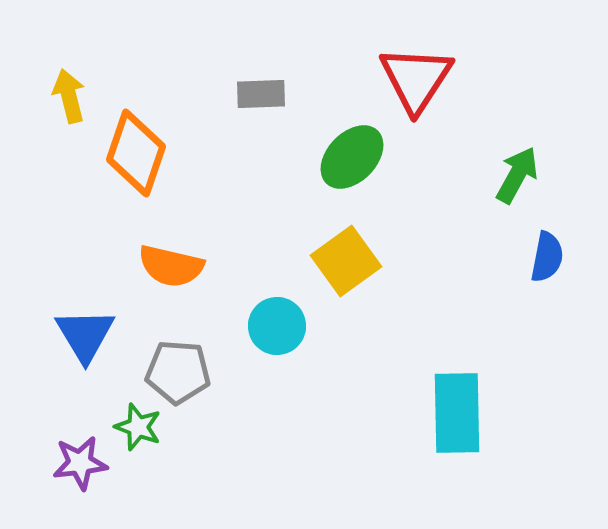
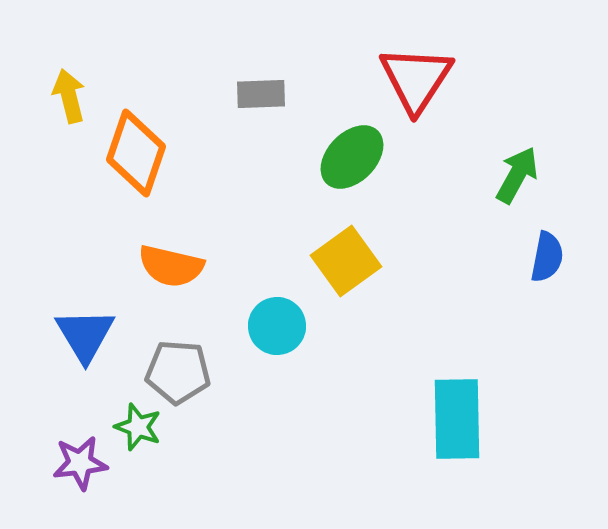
cyan rectangle: moved 6 px down
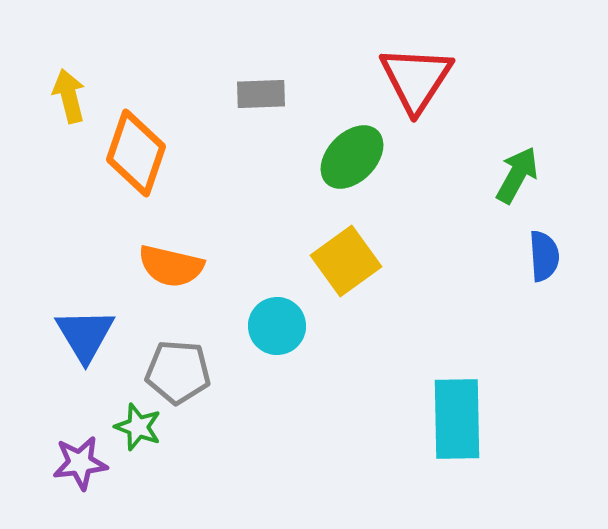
blue semicircle: moved 3 px left, 1 px up; rotated 15 degrees counterclockwise
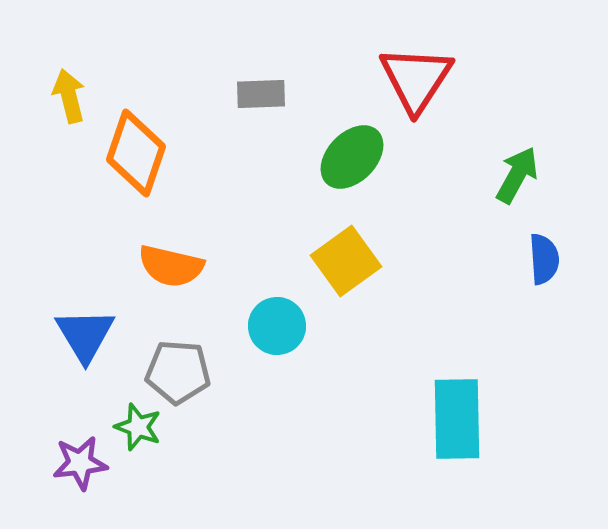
blue semicircle: moved 3 px down
